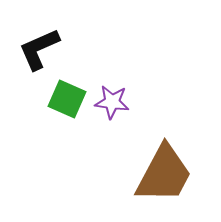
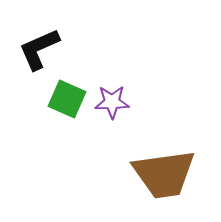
purple star: rotated 8 degrees counterclockwise
brown trapezoid: rotated 54 degrees clockwise
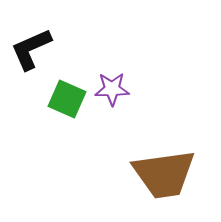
black L-shape: moved 8 px left
purple star: moved 13 px up
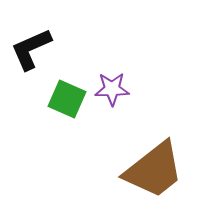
brown trapezoid: moved 10 px left, 4 px up; rotated 30 degrees counterclockwise
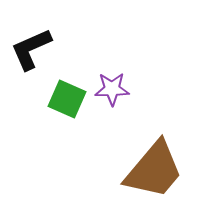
brown trapezoid: rotated 12 degrees counterclockwise
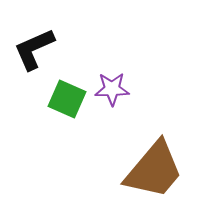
black L-shape: moved 3 px right
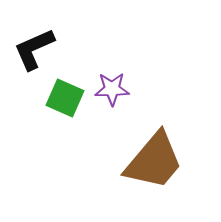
green square: moved 2 px left, 1 px up
brown trapezoid: moved 9 px up
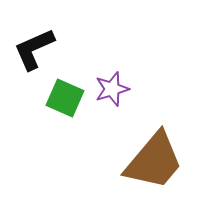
purple star: rotated 16 degrees counterclockwise
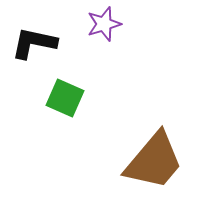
black L-shape: moved 6 px up; rotated 36 degrees clockwise
purple star: moved 8 px left, 65 px up
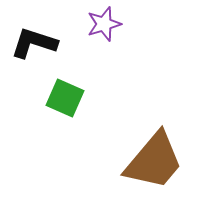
black L-shape: rotated 6 degrees clockwise
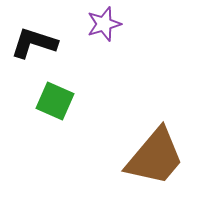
green square: moved 10 px left, 3 px down
brown trapezoid: moved 1 px right, 4 px up
